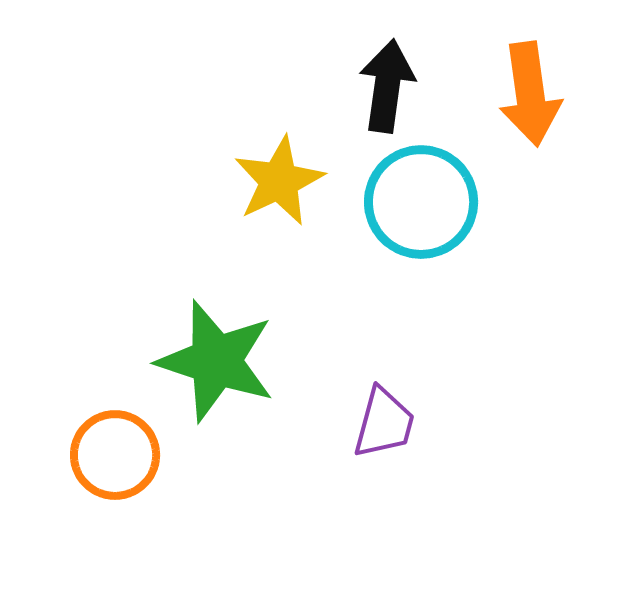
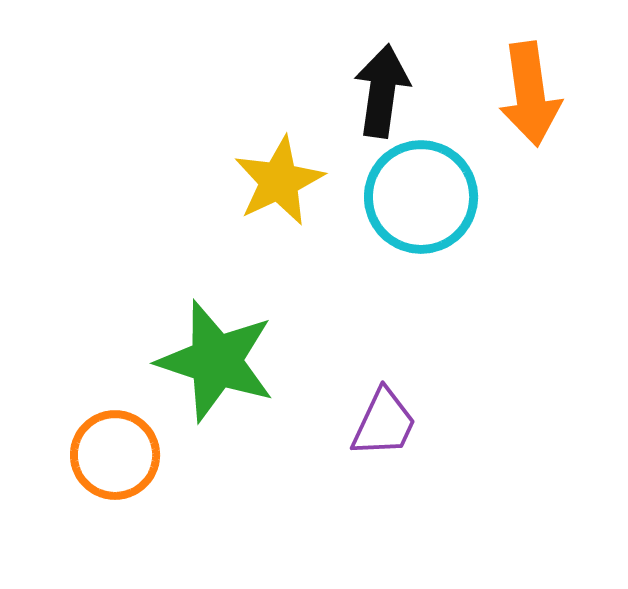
black arrow: moved 5 px left, 5 px down
cyan circle: moved 5 px up
purple trapezoid: rotated 10 degrees clockwise
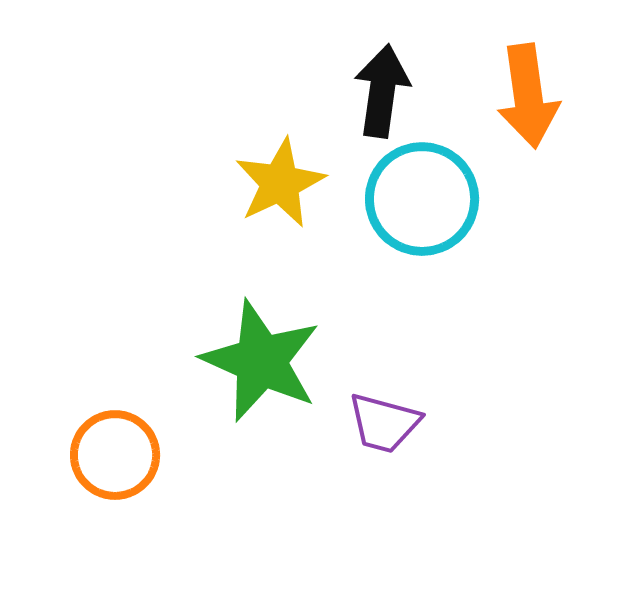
orange arrow: moved 2 px left, 2 px down
yellow star: moved 1 px right, 2 px down
cyan circle: moved 1 px right, 2 px down
green star: moved 45 px right; rotated 6 degrees clockwise
purple trapezoid: rotated 80 degrees clockwise
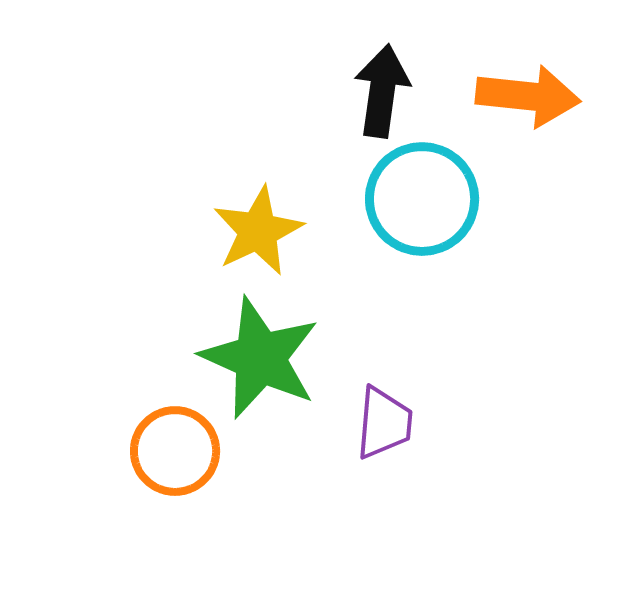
orange arrow: rotated 76 degrees counterclockwise
yellow star: moved 22 px left, 48 px down
green star: moved 1 px left, 3 px up
purple trapezoid: rotated 100 degrees counterclockwise
orange circle: moved 60 px right, 4 px up
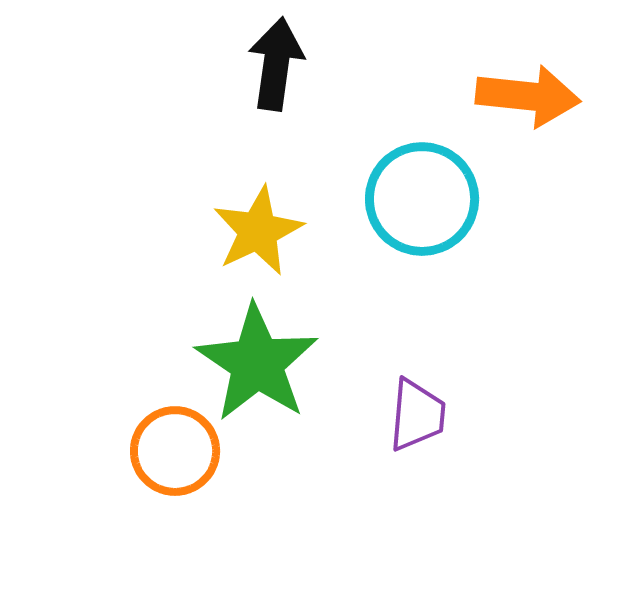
black arrow: moved 106 px left, 27 px up
green star: moved 3 px left, 5 px down; rotated 10 degrees clockwise
purple trapezoid: moved 33 px right, 8 px up
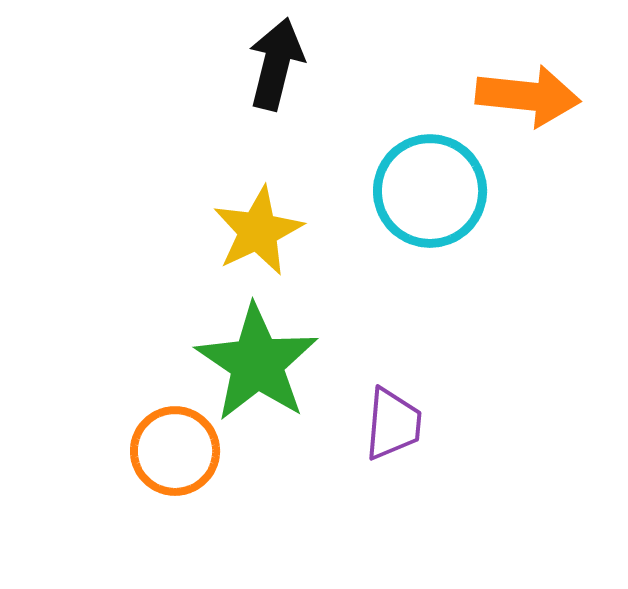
black arrow: rotated 6 degrees clockwise
cyan circle: moved 8 px right, 8 px up
purple trapezoid: moved 24 px left, 9 px down
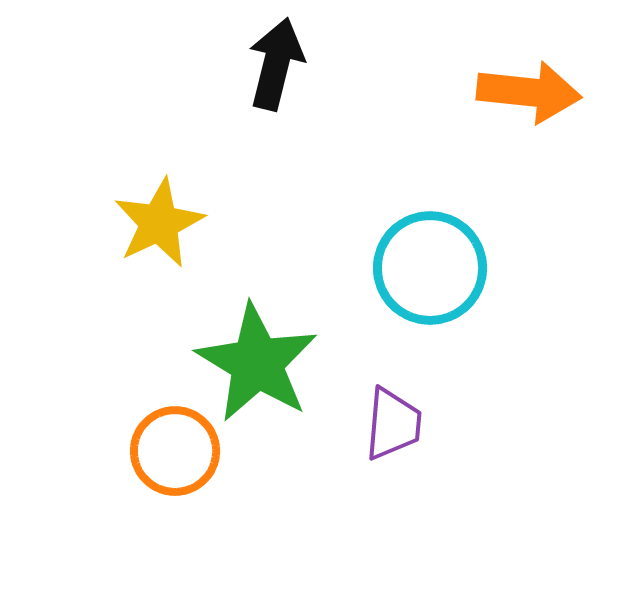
orange arrow: moved 1 px right, 4 px up
cyan circle: moved 77 px down
yellow star: moved 99 px left, 8 px up
green star: rotated 3 degrees counterclockwise
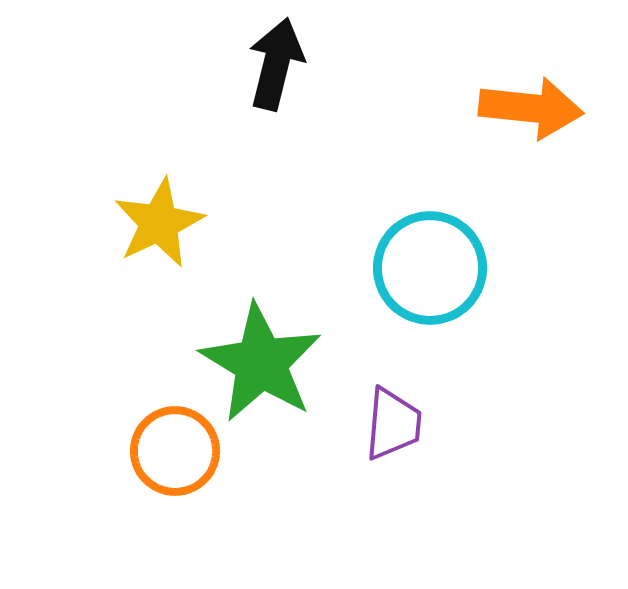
orange arrow: moved 2 px right, 16 px down
green star: moved 4 px right
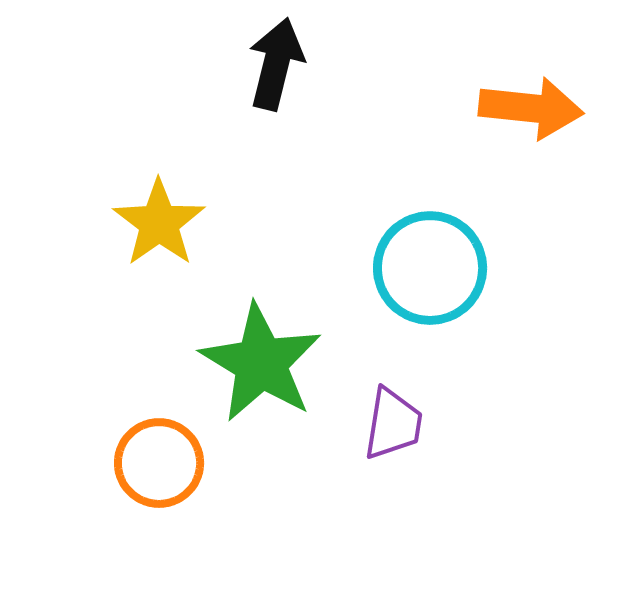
yellow star: rotated 10 degrees counterclockwise
purple trapezoid: rotated 4 degrees clockwise
orange circle: moved 16 px left, 12 px down
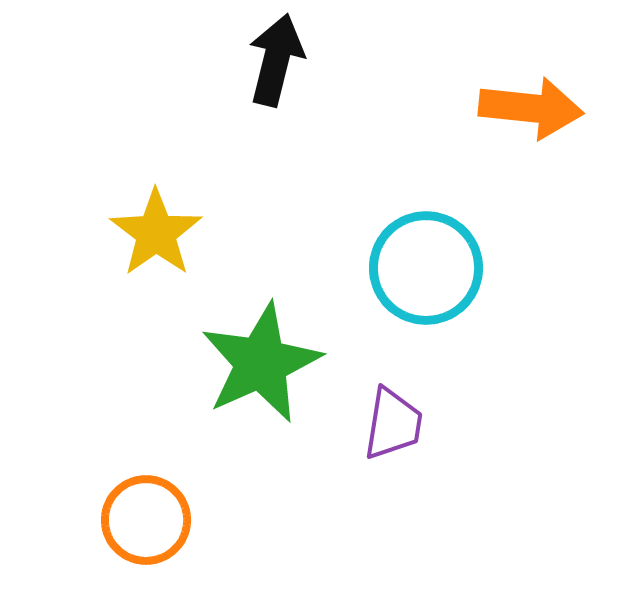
black arrow: moved 4 px up
yellow star: moved 3 px left, 10 px down
cyan circle: moved 4 px left
green star: rotated 17 degrees clockwise
orange circle: moved 13 px left, 57 px down
